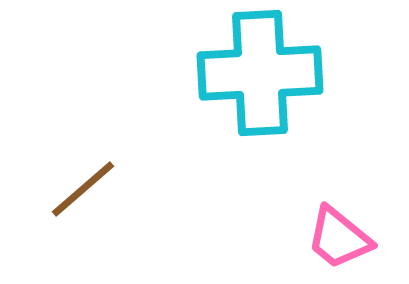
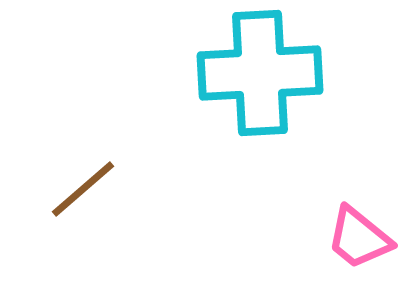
pink trapezoid: moved 20 px right
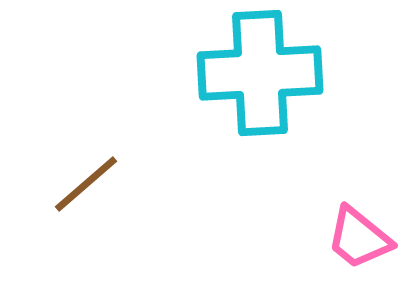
brown line: moved 3 px right, 5 px up
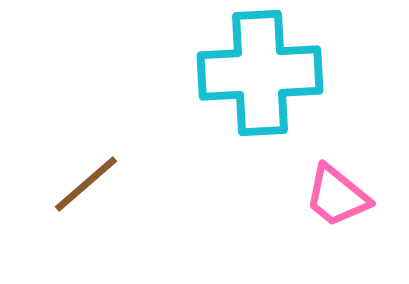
pink trapezoid: moved 22 px left, 42 px up
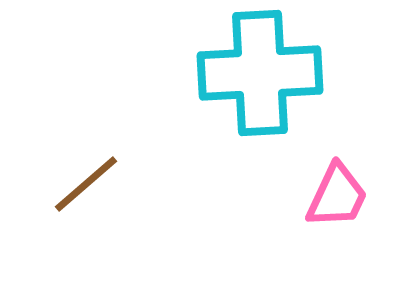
pink trapezoid: rotated 104 degrees counterclockwise
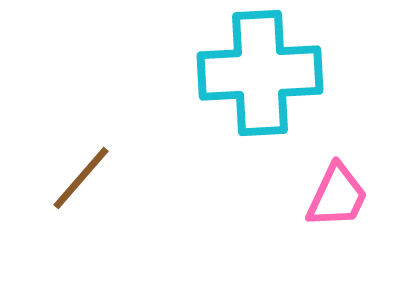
brown line: moved 5 px left, 6 px up; rotated 8 degrees counterclockwise
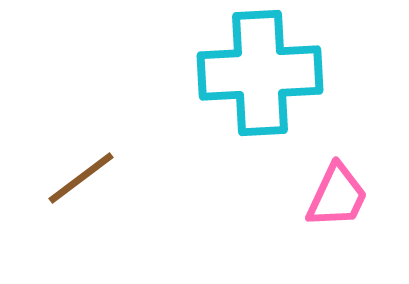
brown line: rotated 12 degrees clockwise
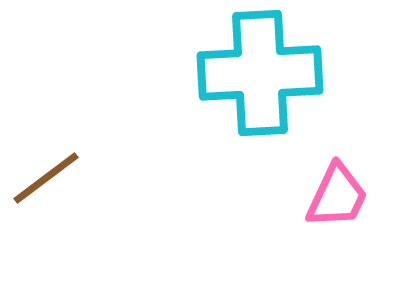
brown line: moved 35 px left
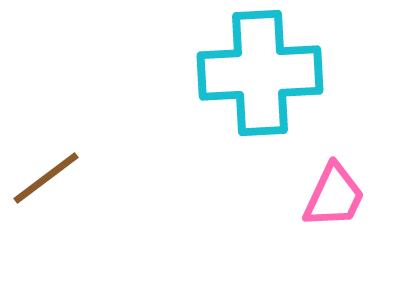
pink trapezoid: moved 3 px left
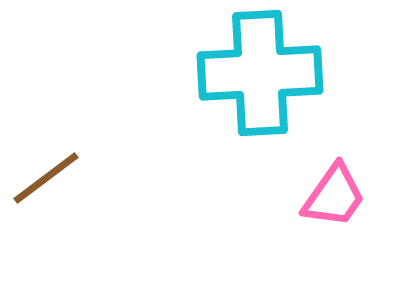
pink trapezoid: rotated 10 degrees clockwise
